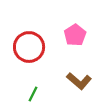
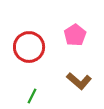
green line: moved 1 px left, 2 px down
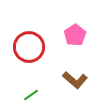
brown L-shape: moved 4 px left, 1 px up
green line: moved 1 px left, 1 px up; rotated 28 degrees clockwise
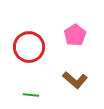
green line: rotated 42 degrees clockwise
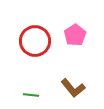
red circle: moved 6 px right, 6 px up
brown L-shape: moved 2 px left, 8 px down; rotated 10 degrees clockwise
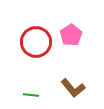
pink pentagon: moved 4 px left
red circle: moved 1 px right, 1 px down
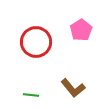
pink pentagon: moved 10 px right, 5 px up
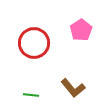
red circle: moved 2 px left, 1 px down
